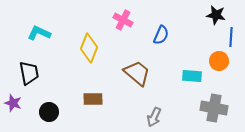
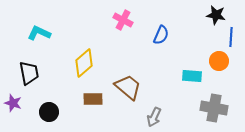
yellow diamond: moved 5 px left, 15 px down; rotated 28 degrees clockwise
brown trapezoid: moved 9 px left, 14 px down
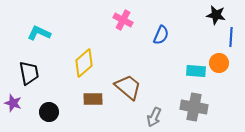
orange circle: moved 2 px down
cyan rectangle: moved 4 px right, 5 px up
gray cross: moved 20 px left, 1 px up
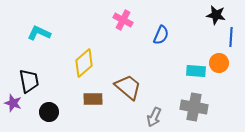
black trapezoid: moved 8 px down
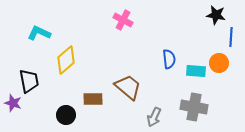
blue semicircle: moved 8 px right, 24 px down; rotated 30 degrees counterclockwise
yellow diamond: moved 18 px left, 3 px up
black circle: moved 17 px right, 3 px down
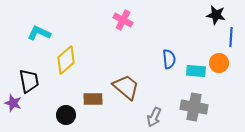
brown trapezoid: moved 2 px left
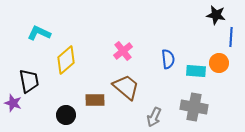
pink cross: moved 31 px down; rotated 24 degrees clockwise
blue semicircle: moved 1 px left
brown rectangle: moved 2 px right, 1 px down
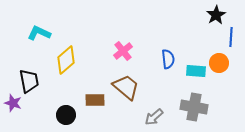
black star: rotated 30 degrees clockwise
gray arrow: rotated 24 degrees clockwise
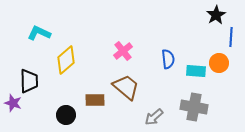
black trapezoid: rotated 10 degrees clockwise
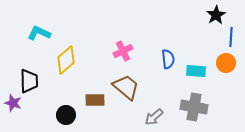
pink cross: rotated 12 degrees clockwise
orange circle: moved 7 px right
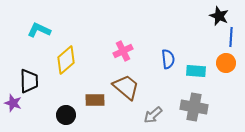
black star: moved 3 px right, 1 px down; rotated 18 degrees counterclockwise
cyan L-shape: moved 3 px up
gray arrow: moved 1 px left, 2 px up
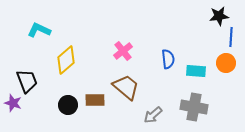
black star: rotated 30 degrees counterclockwise
pink cross: rotated 12 degrees counterclockwise
black trapezoid: moved 2 px left; rotated 20 degrees counterclockwise
black circle: moved 2 px right, 10 px up
